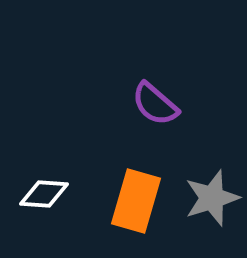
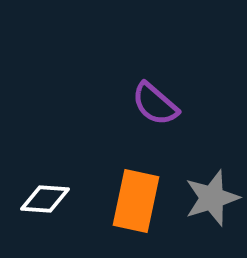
white diamond: moved 1 px right, 5 px down
orange rectangle: rotated 4 degrees counterclockwise
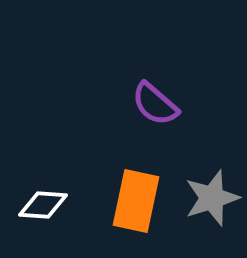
white diamond: moved 2 px left, 6 px down
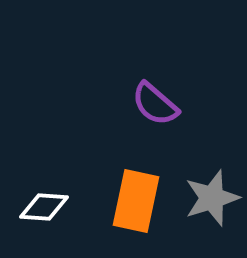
white diamond: moved 1 px right, 2 px down
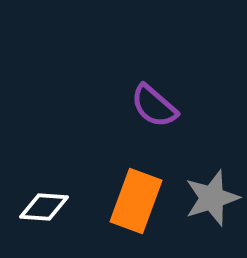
purple semicircle: moved 1 px left, 2 px down
orange rectangle: rotated 8 degrees clockwise
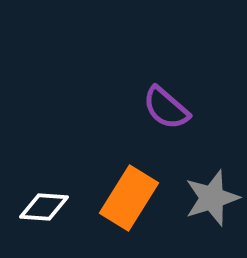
purple semicircle: moved 12 px right, 2 px down
orange rectangle: moved 7 px left, 3 px up; rotated 12 degrees clockwise
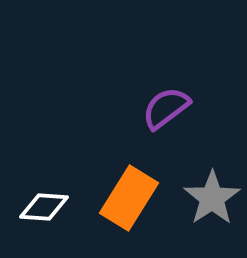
purple semicircle: rotated 102 degrees clockwise
gray star: rotated 16 degrees counterclockwise
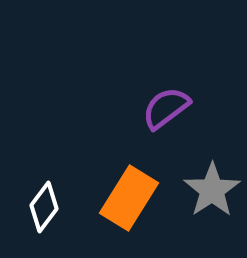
gray star: moved 8 px up
white diamond: rotated 57 degrees counterclockwise
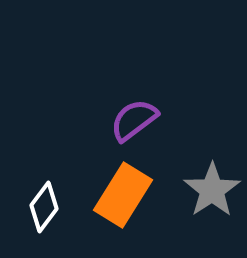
purple semicircle: moved 32 px left, 12 px down
orange rectangle: moved 6 px left, 3 px up
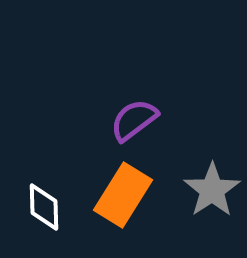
white diamond: rotated 39 degrees counterclockwise
